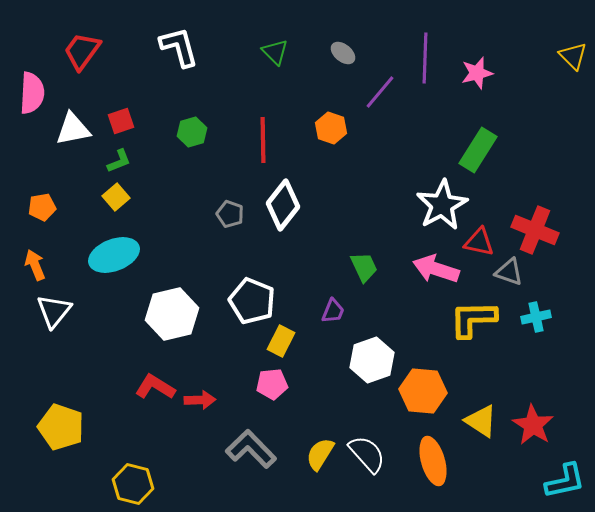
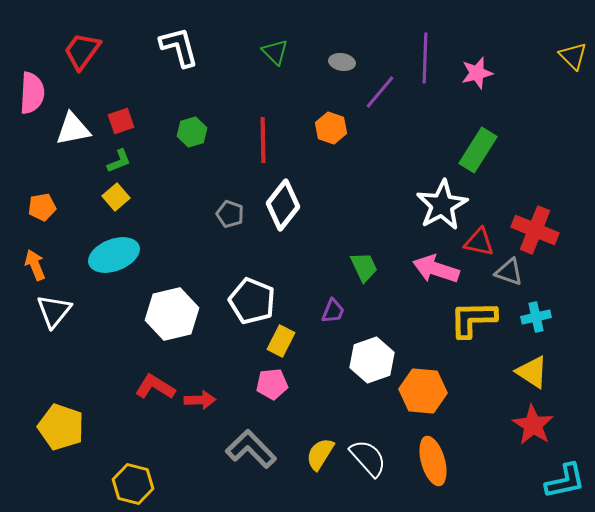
gray ellipse at (343, 53): moved 1 px left, 9 px down; rotated 30 degrees counterclockwise
yellow triangle at (481, 421): moved 51 px right, 49 px up
white semicircle at (367, 454): moved 1 px right, 4 px down
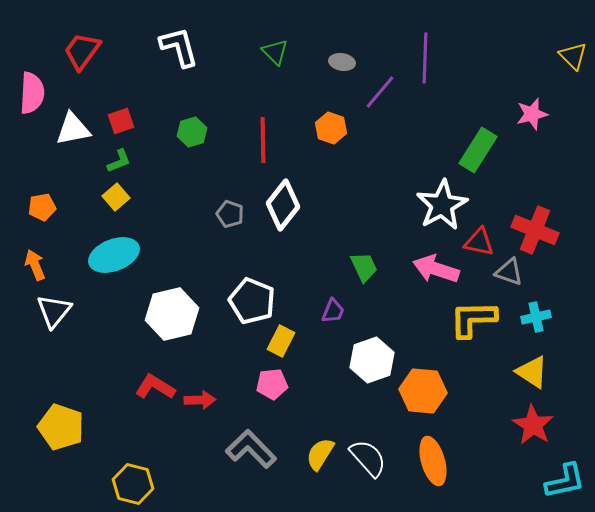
pink star at (477, 73): moved 55 px right, 41 px down
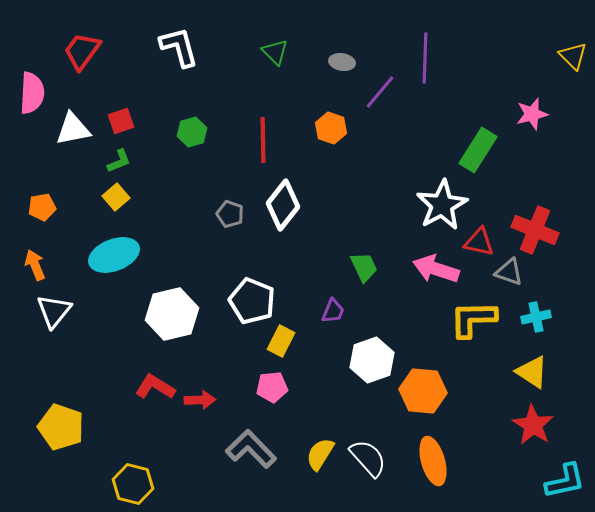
pink pentagon at (272, 384): moved 3 px down
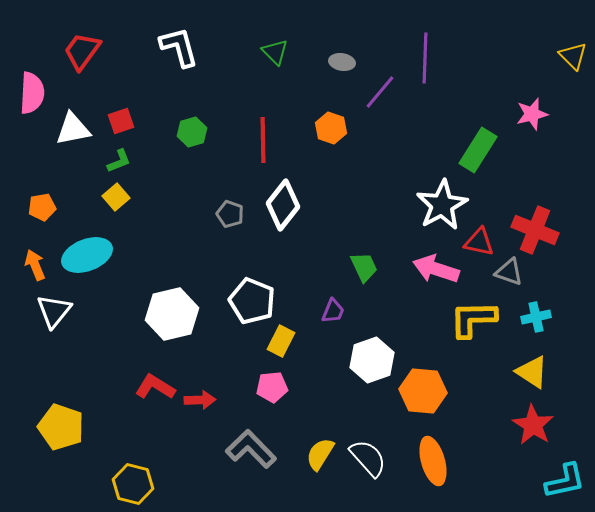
cyan ellipse at (114, 255): moved 27 px left
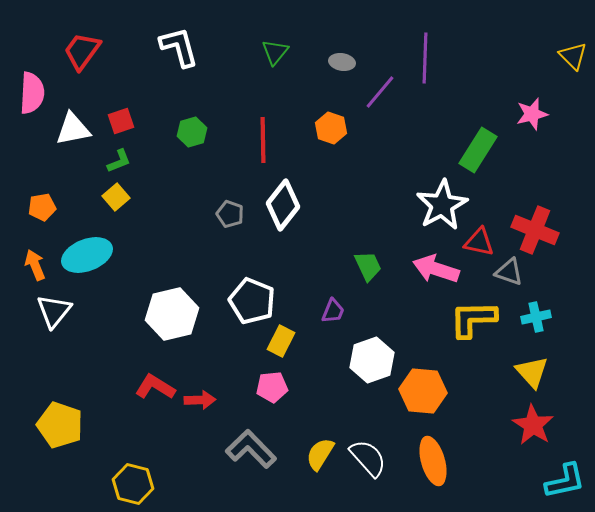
green triangle at (275, 52): rotated 24 degrees clockwise
green trapezoid at (364, 267): moved 4 px right, 1 px up
yellow triangle at (532, 372): rotated 15 degrees clockwise
yellow pentagon at (61, 427): moved 1 px left, 2 px up
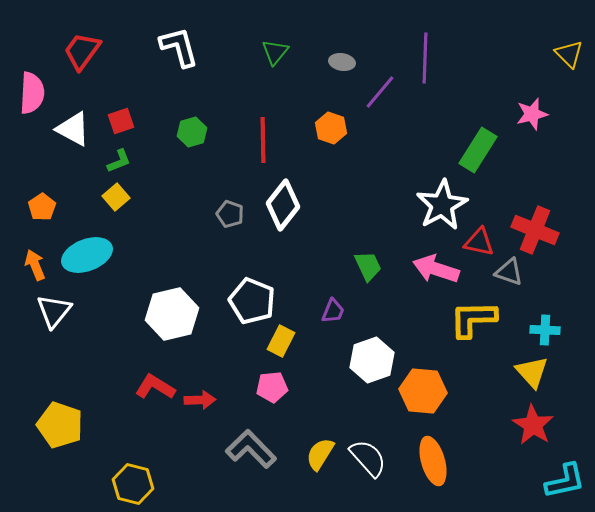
yellow triangle at (573, 56): moved 4 px left, 2 px up
white triangle at (73, 129): rotated 39 degrees clockwise
orange pentagon at (42, 207): rotated 24 degrees counterclockwise
cyan cross at (536, 317): moved 9 px right, 13 px down; rotated 16 degrees clockwise
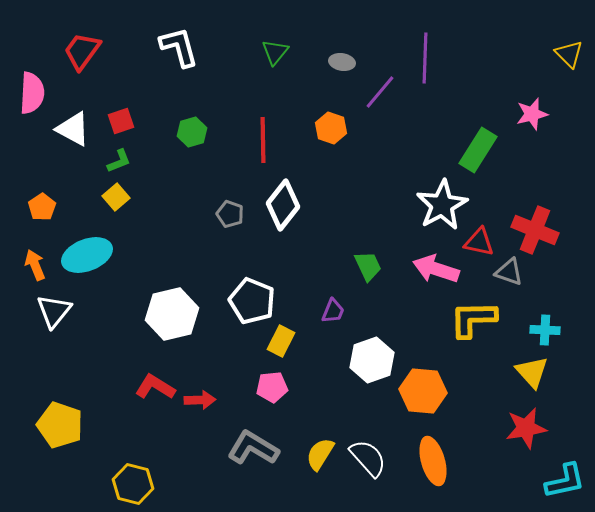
red star at (533, 425): moved 7 px left, 3 px down; rotated 30 degrees clockwise
gray L-shape at (251, 449): moved 2 px right, 1 px up; rotated 15 degrees counterclockwise
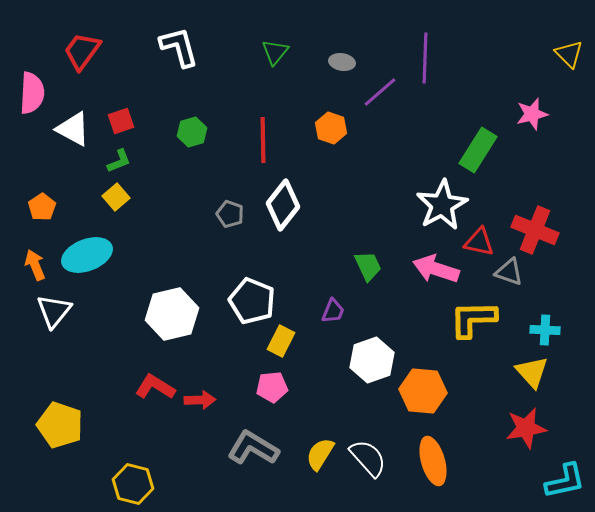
purple line at (380, 92): rotated 9 degrees clockwise
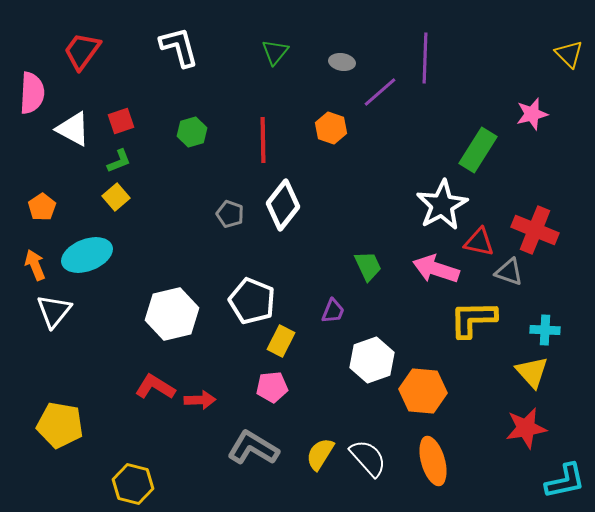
yellow pentagon at (60, 425): rotated 9 degrees counterclockwise
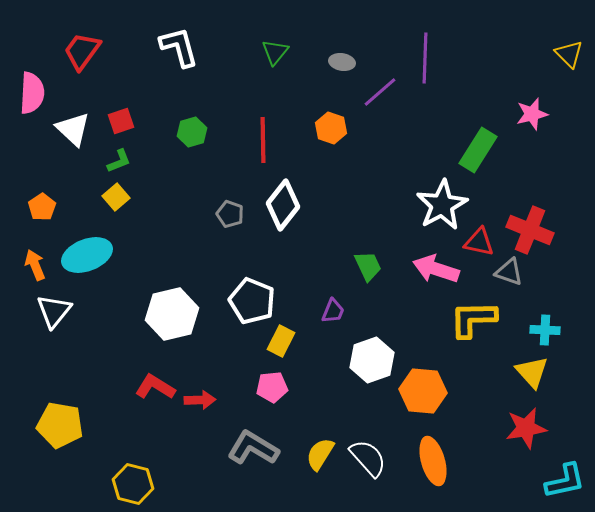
white triangle at (73, 129): rotated 15 degrees clockwise
red cross at (535, 230): moved 5 px left
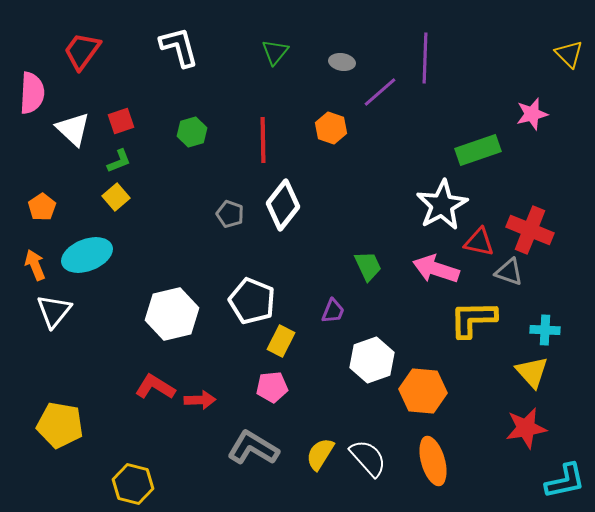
green rectangle at (478, 150): rotated 39 degrees clockwise
